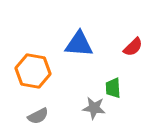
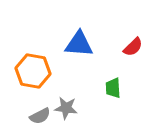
gray star: moved 28 px left
gray semicircle: moved 2 px right
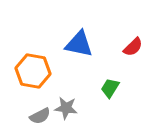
blue triangle: rotated 8 degrees clockwise
green trapezoid: moved 3 px left; rotated 35 degrees clockwise
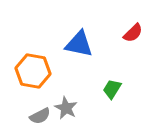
red semicircle: moved 14 px up
green trapezoid: moved 2 px right, 1 px down
gray star: rotated 20 degrees clockwise
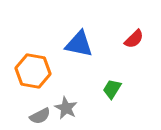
red semicircle: moved 1 px right, 6 px down
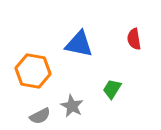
red semicircle: rotated 125 degrees clockwise
gray star: moved 6 px right, 2 px up
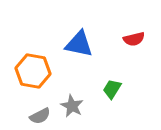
red semicircle: rotated 95 degrees counterclockwise
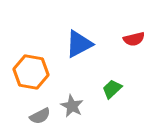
blue triangle: rotated 40 degrees counterclockwise
orange hexagon: moved 2 px left, 1 px down
green trapezoid: rotated 15 degrees clockwise
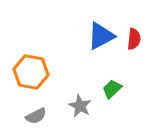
red semicircle: rotated 70 degrees counterclockwise
blue triangle: moved 22 px right, 8 px up
gray star: moved 8 px right
gray semicircle: moved 4 px left
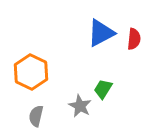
blue triangle: moved 3 px up
orange hexagon: rotated 16 degrees clockwise
green trapezoid: moved 9 px left; rotated 15 degrees counterclockwise
gray semicircle: rotated 130 degrees clockwise
